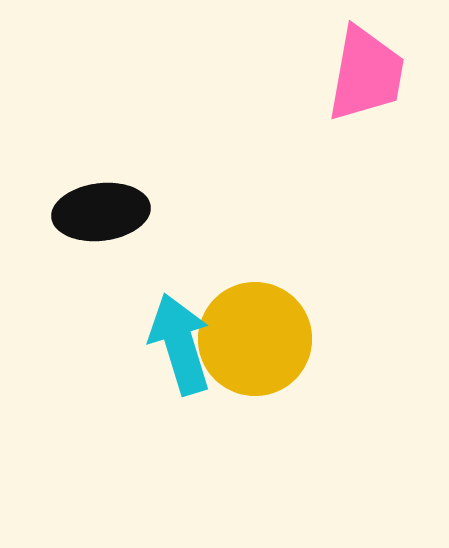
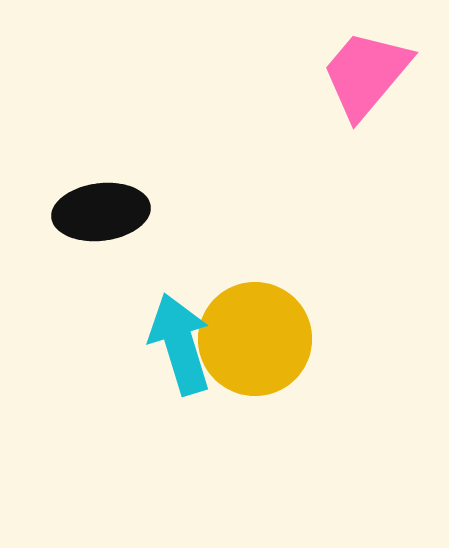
pink trapezoid: rotated 150 degrees counterclockwise
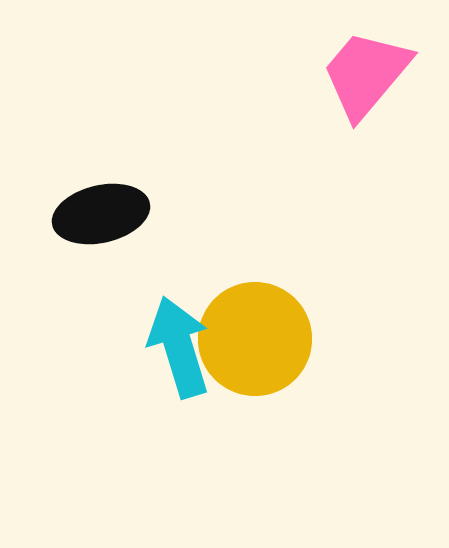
black ellipse: moved 2 px down; rotated 6 degrees counterclockwise
cyan arrow: moved 1 px left, 3 px down
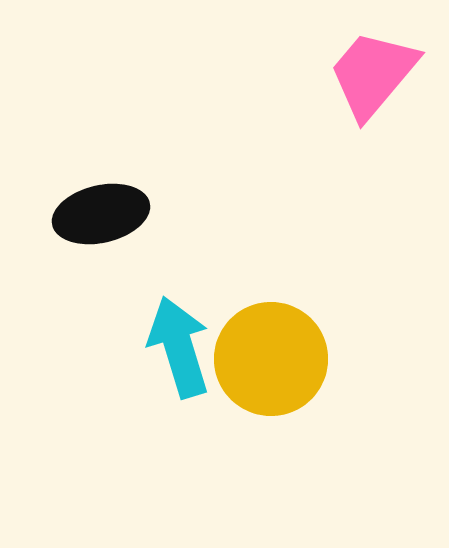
pink trapezoid: moved 7 px right
yellow circle: moved 16 px right, 20 px down
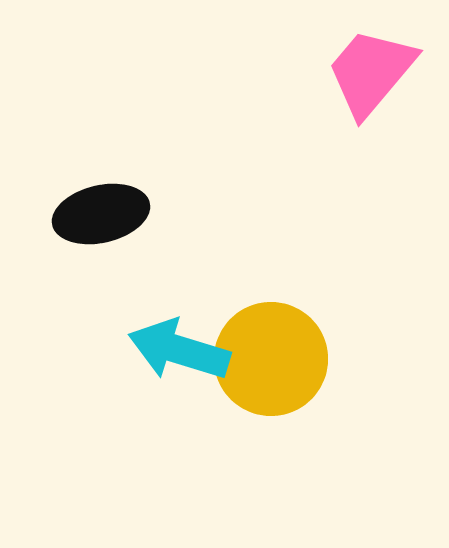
pink trapezoid: moved 2 px left, 2 px up
cyan arrow: moved 3 px down; rotated 56 degrees counterclockwise
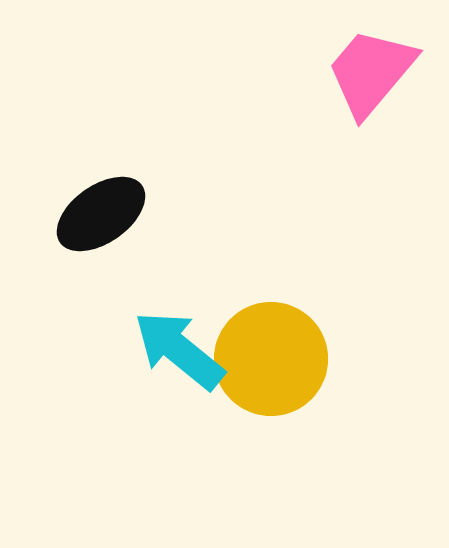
black ellipse: rotated 22 degrees counterclockwise
cyan arrow: rotated 22 degrees clockwise
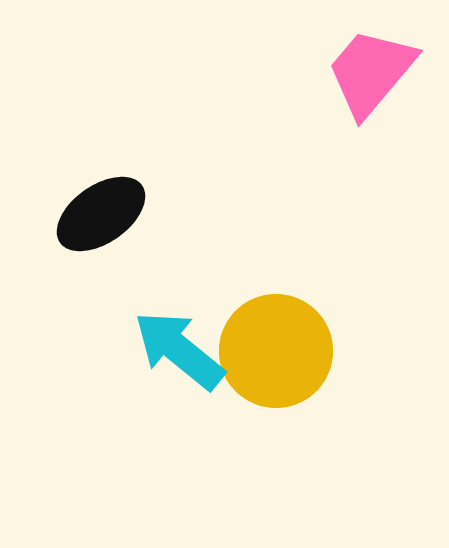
yellow circle: moved 5 px right, 8 px up
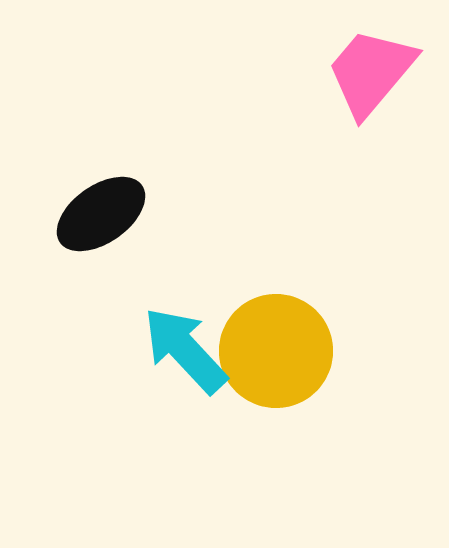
cyan arrow: moved 6 px right; rotated 8 degrees clockwise
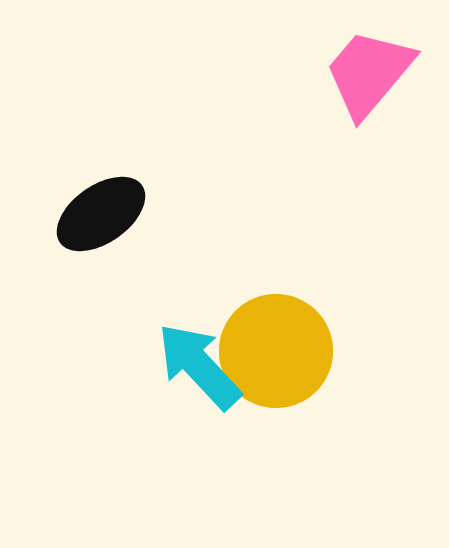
pink trapezoid: moved 2 px left, 1 px down
cyan arrow: moved 14 px right, 16 px down
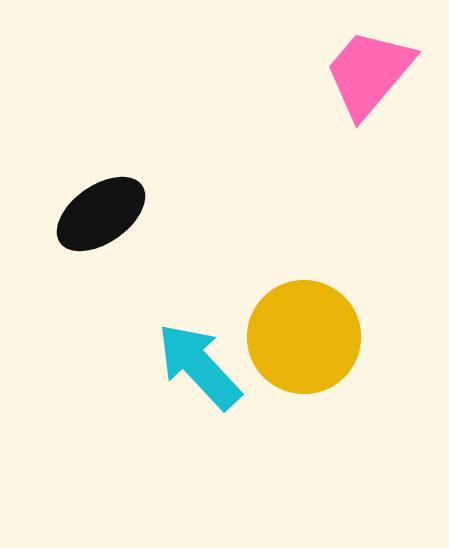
yellow circle: moved 28 px right, 14 px up
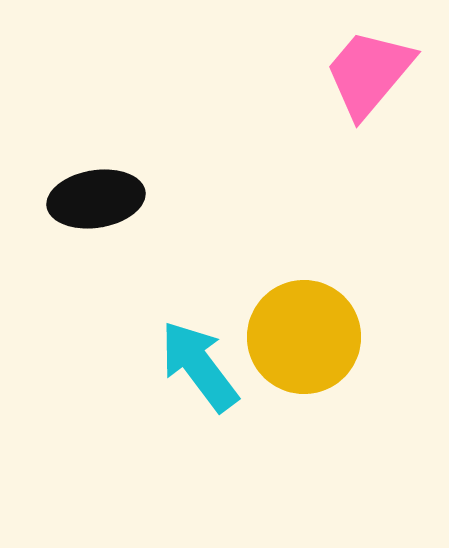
black ellipse: moved 5 px left, 15 px up; rotated 26 degrees clockwise
cyan arrow: rotated 6 degrees clockwise
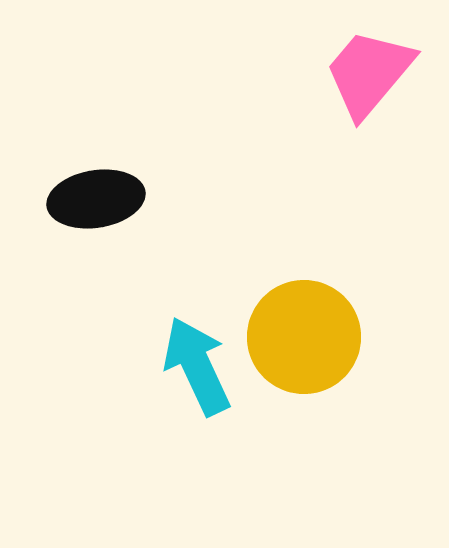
cyan arrow: moved 2 px left; rotated 12 degrees clockwise
